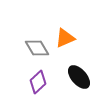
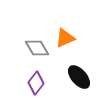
purple diamond: moved 2 px left, 1 px down; rotated 10 degrees counterclockwise
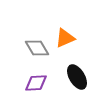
black ellipse: moved 2 px left; rotated 10 degrees clockwise
purple diamond: rotated 50 degrees clockwise
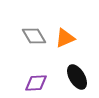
gray diamond: moved 3 px left, 12 px up
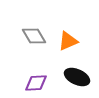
orange triangle: moved 3 px right, 3 px down
black ellipse: rotated 35 degrees counterclockwise
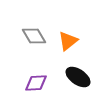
orange triangle: rotated 15 degrees counterclockwise
black ellipse: moved 1 px right; rotated 10 degrees clockwise
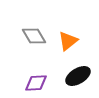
black ellipse: moved 1 px up; rotated 65 degrees counterclockwise
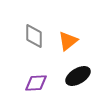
gray diamond: rotated 30 degrees clockwise
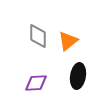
gray diamond: moved 4 px right
black ellipse: rotated 50 degrees counterclockwise
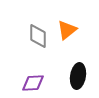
orange triangle: moved 1 px left, 11 px up
purple diamond: moved 3 px left
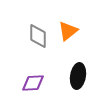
orange triangle: moved 1 px right, 1 px down
